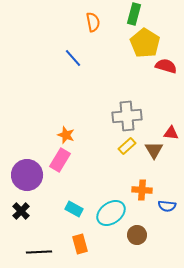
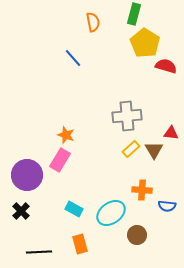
yellow rectangle: moved 4 px right, 3 px down
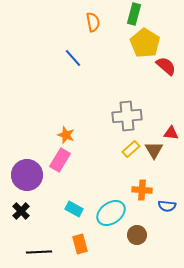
red semicircle: rotated 25 degrees clockwise
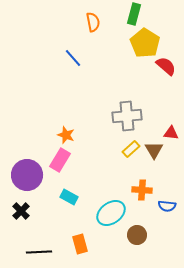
cyan rectangle: moved 5 px left, 12 px up
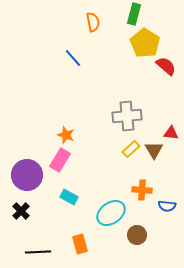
black line: moved 1 px left
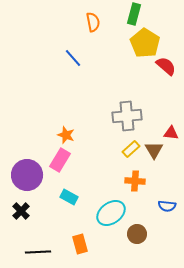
orange cross: moved 7 px left, 9 px up
brown circle: moved 1 px up
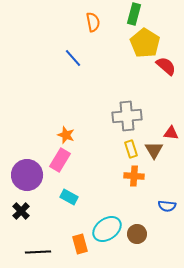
yellow rectangle: rotated 66 degrees counterclockwise
orange cross: moved 1 px left, 5 px up
cyan ellipse: moved 4 px left, 16 px down
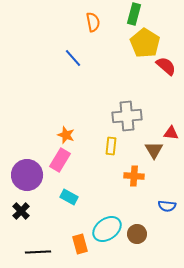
yellow rectangle: moved 20 px left, 3 px up; rotated 24 degrees clockwise
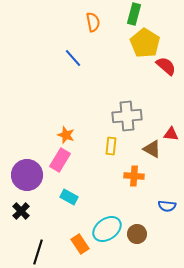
red triangle: moved 1 px down
brown triangle: moved 2 px left, 1 px up; rotated 30 degrees counterclockwise
orange rectangle: rotated 18 degrees counterclockwise
black line: rotated 70 degrees counterclockwise
